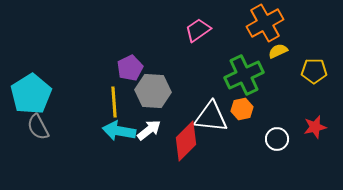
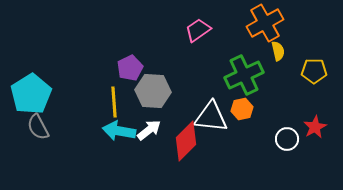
yellow semicircle: rotated 102 degrees clockwise
red star: rotated 15 degrees counterclockwise
white circle: moved 10 px right
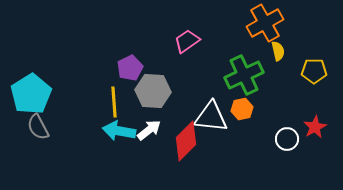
pink trapezoid: moved 11 px left, 11 px down
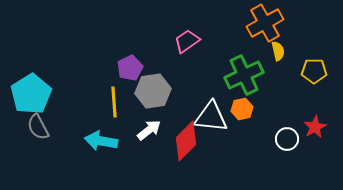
gray hexagon: rotated 12 degrees counterclockwise
cyan arrow: moved 18 px left, 10 px down
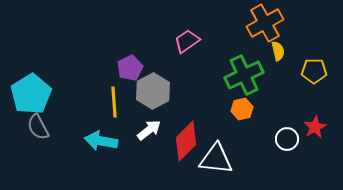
gray hexagon: rotated 20 degrees counterclockwise
white triangle: moved 5 px right, 42 px down
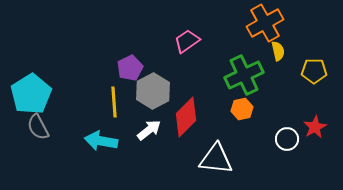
red diamond: moved 24 px up
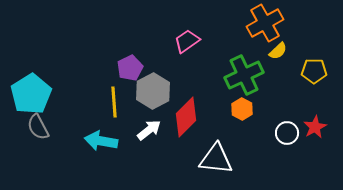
yellow semicircle: rotated 60 degrees clockwise
orange hexagon: rotated 20 degrees counterclockwise
white circle: moved 6 px up
